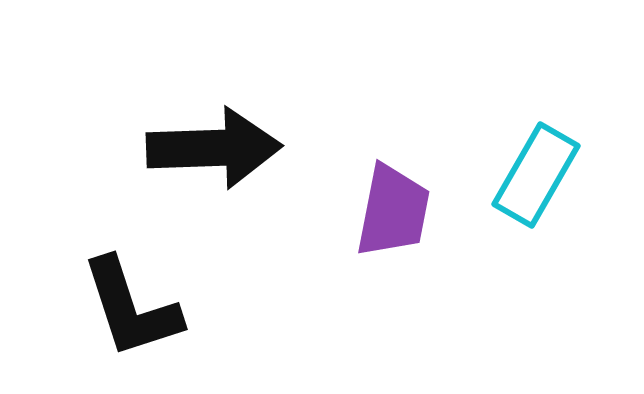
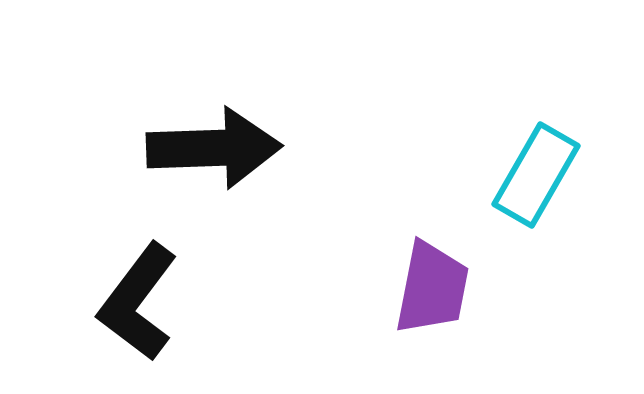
purple trapezoid: moved 39 px right, 77 px down
black L-shape: moved 7 px right, 6 px up; rotated 55 degrees clockwise
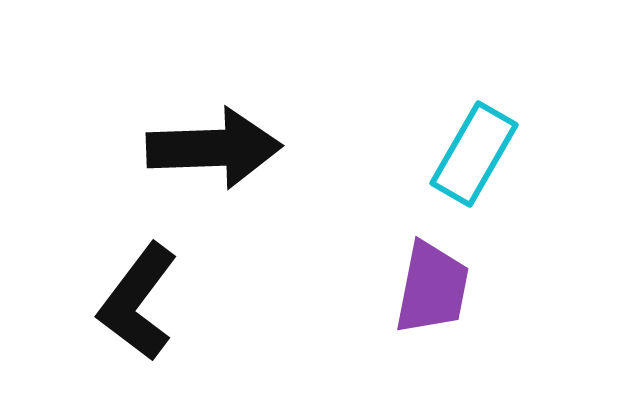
cyan rectangle: moved 62 px left, 21 px up
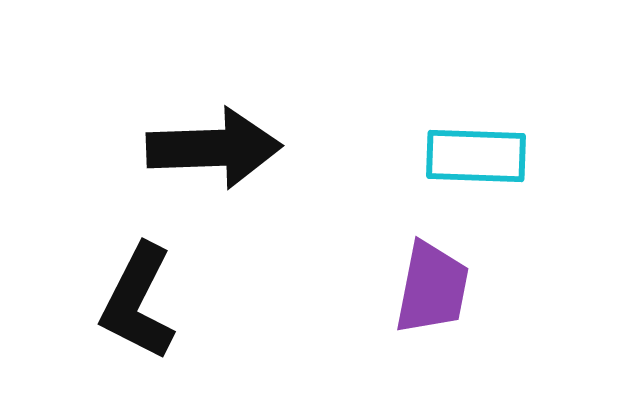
cyan rectangle: moved 2 px right, 2 px down; rotated 62 degrees clockwise
black L-shape: rotated 10 degrees counterclockwise
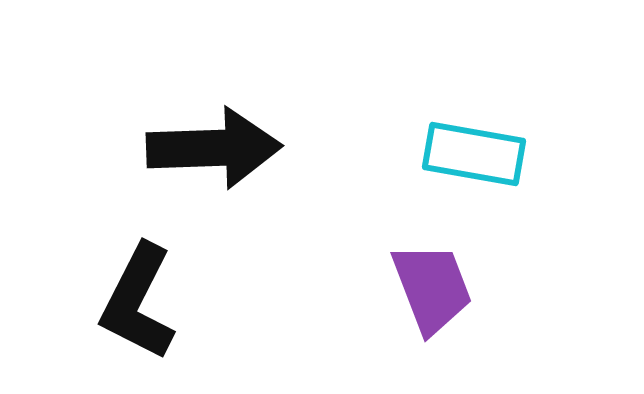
cyan rectangle: moved 2 px left, 2 px up; rotated 8 degrees clockwise
purple trapezoid: rotated 32 degrees counterclockwise
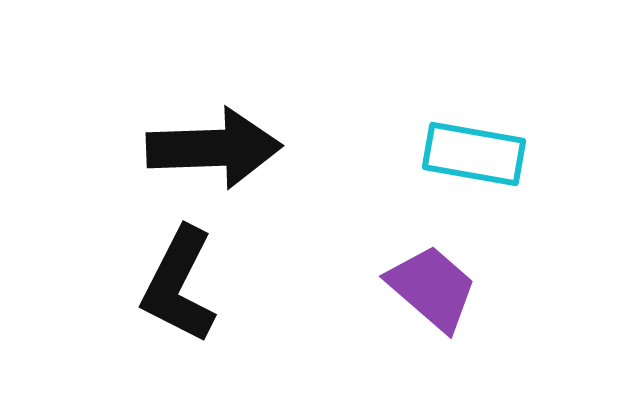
purple trapezoid: rotated 28 degrees counterclockwise
black L-shape: moved 41 px right, 17 px up
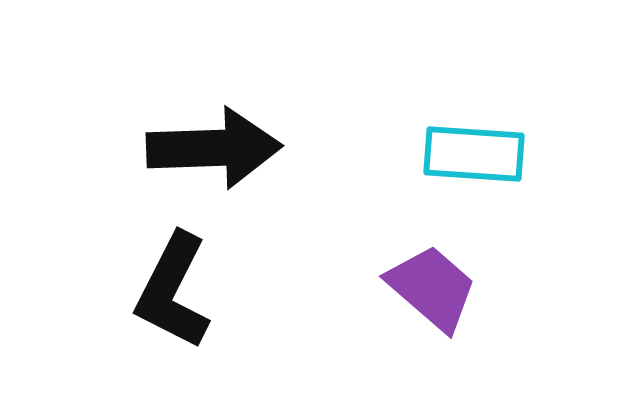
cyan rectangle: rotated 6 degrees counterclockwise
black L-shape: moved 6 px left, 6 px down
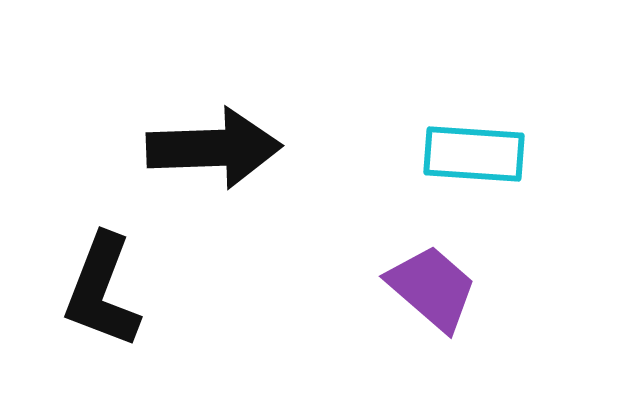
black L-shape: moved 71 px left; rotated 6 degrees counterclockwise
